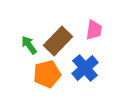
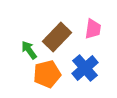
pink trapezoid: moved 1 px left, 1 px up
brown rectangle: moved 1 px left, 4 px up
green arrow: moved 5 px down
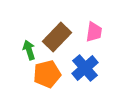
pink trapezoid: moved 1 px right, 3 px down
green arrow: rotated 18 degrees clockwise
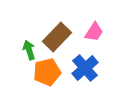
pink trapezoid: rotated 25 degrees clockwise
orange pentagon: moved 2 px up
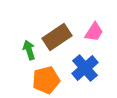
brown rectangle: rotated 12 degrees clockwise
orange pentagon: moved 1 px left, 8 px down
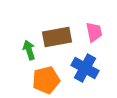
pink trapezoid: rotated 45 degrees counterclockwise
brown rectangle: rotated 24 degrees clockwise
blue cross: rotated 20 degrees counterclockwise
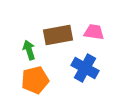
pink trapezoid: rotated 70 degrees counterclockwise
brown rectangle: moved 1 px right, 2 px up
orange pentagon: moved 11 px left
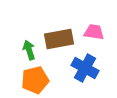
brown rectangle: moved 1 px right, 4 px down
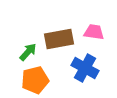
green arrow: moved 1 px left, 2 px down; rotated 60 degrees clockwise
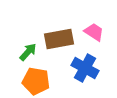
pink trapezoid: rotated 25 degrees clockwise
orange pentagon: moved 1 px right, 1 px down; rotated 24 degrees clockwise
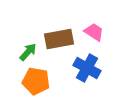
blue cross: moved 2 px right
